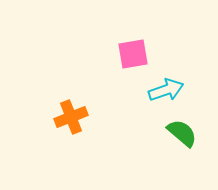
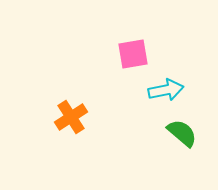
cyan arrow: rotated 8 degrees clockwise
orange cross: rotated 12 degrees counterclockwise
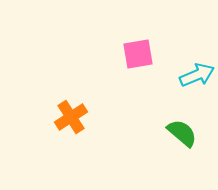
pink square: moved 5 px right
cyan arrow: moved 31 px right, 15 px up; rotated 12 degrees counterclockwise
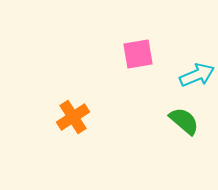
orange cross: moved 2 px right
green semicircle: moved 2 px right, 12 px up
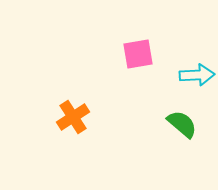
cyan arrow: rotated 20 degrees clockwise
green semicircle: moved 2 px left, 3 px down
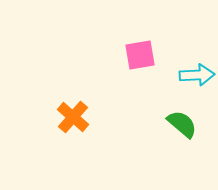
pink square: moved 2 px right, 1 px down
orange cross: rotated 16 degrees counterclockwise
